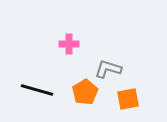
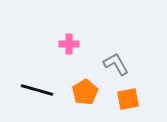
gray L-shape: moved 8 px right, 5 px up; rotated 44 degrees clockwise
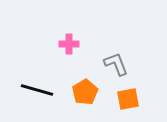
gray L-shape: rotated 8 degrees clockwise
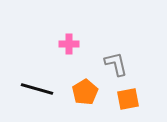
gray L-shape: rotated 8 degrees clockwise
black line: moved 1 px up
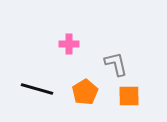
orange square: moved 1 px right, 3 px up; rotated 10 degrees clockwise
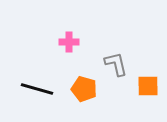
pink cross: moved 2 px up
orange pentagon: moved 1 px left, 3 px up; rotated 25 degrees counterclockwise
orange square: moved 19 px right, 10 px up
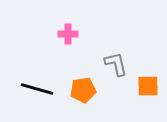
pink cross: moved 1 px left, 8 px up
orange pentagon: moved 1 px left, 1 px down; rotated 25 degrees counterclockwise
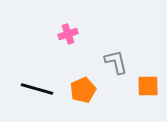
pink cross: rotated 18 degrees counterclockwise
gray L-shape: moved 2 px up
orange pentagon: rotated 15 degrees counterclockwise
